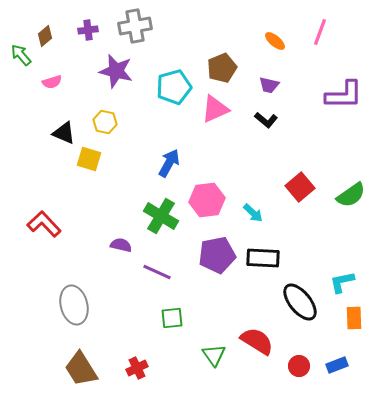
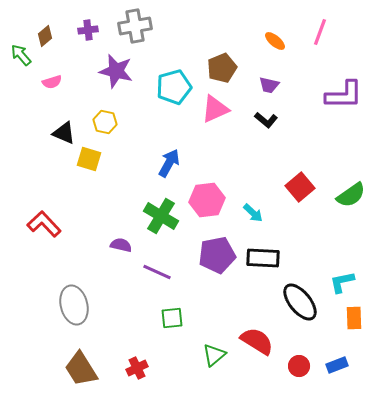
green triangle: rotated 25 degrees clockwise
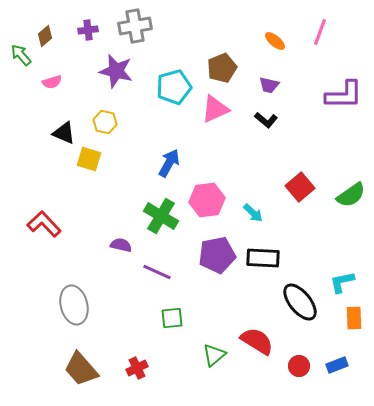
brown trapezoid: rotated 9 degrees counterclockwise
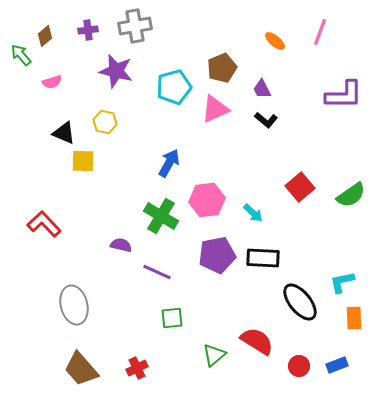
purple trapezoid: moved 7 px left, 4 px down; rotated 50 degrees clockwise
yellow square: moved 6 px left, 2 px down; rotated 15 degrees counterclockwise
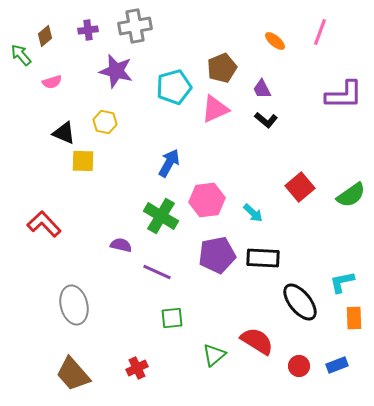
brown trapezoid: moved 8 px left, 5 px down
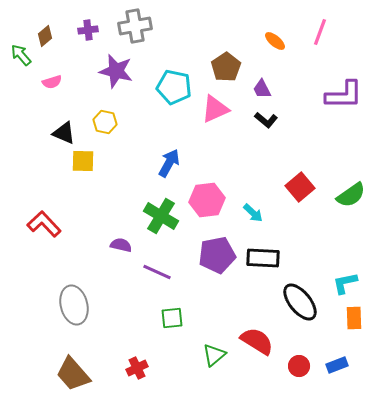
brown pentagon: moved 4 px right, 1 px up; rotated 12 degrees counterclockwise
cyan pentagon: rotated 28 degrees clockwise
cyan L-shape: moved 3 px right, 1 px down
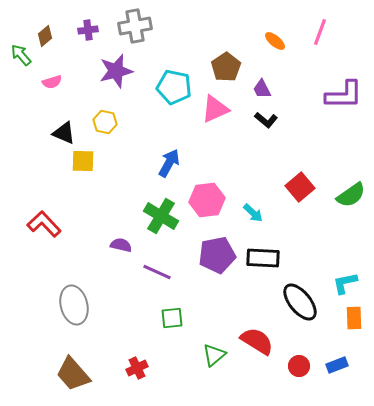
purple star: rotated 28 degrees counterclockwise
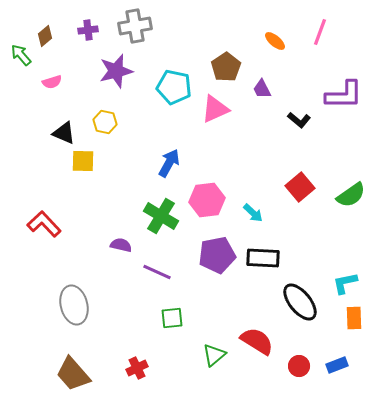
black L-shape: moved 33 px right
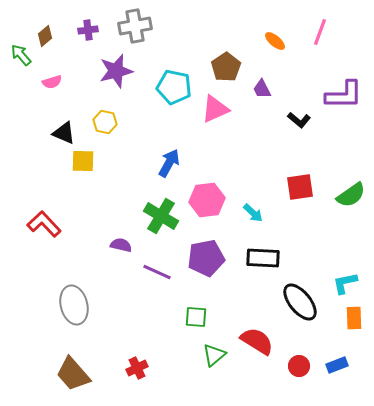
red square: rotated 32 degrees clockwise
purple pentagon: moved 11 px left, 3 px down
green square: moved 24 px right, 1 px up; rotated 10 degrees clockwise
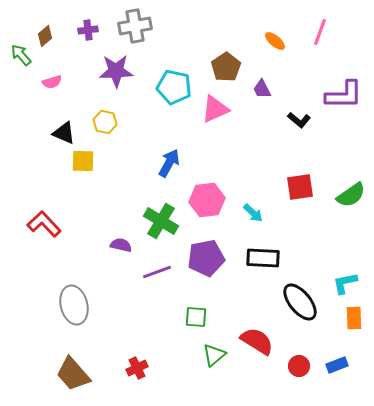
purple star: rotated 12 degrees clockwise
green cross: moved 5 px down
purple line: rotated 44 degrees counterclockwise
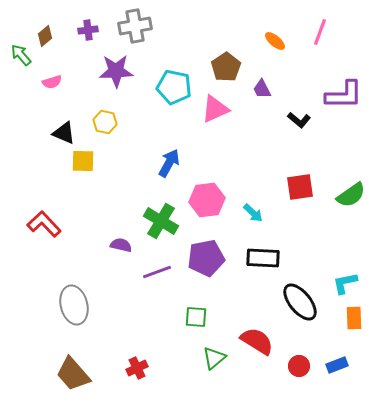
green triangle: moved 3 px down
